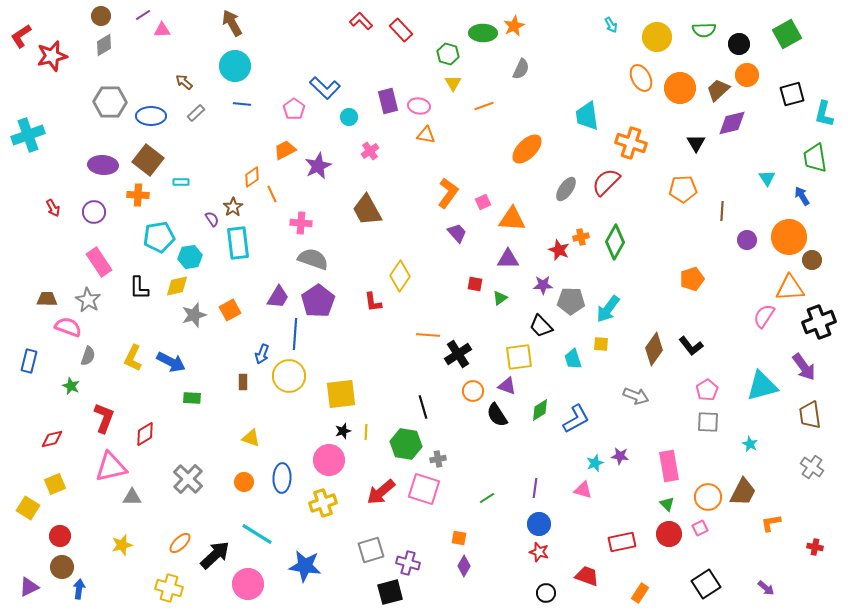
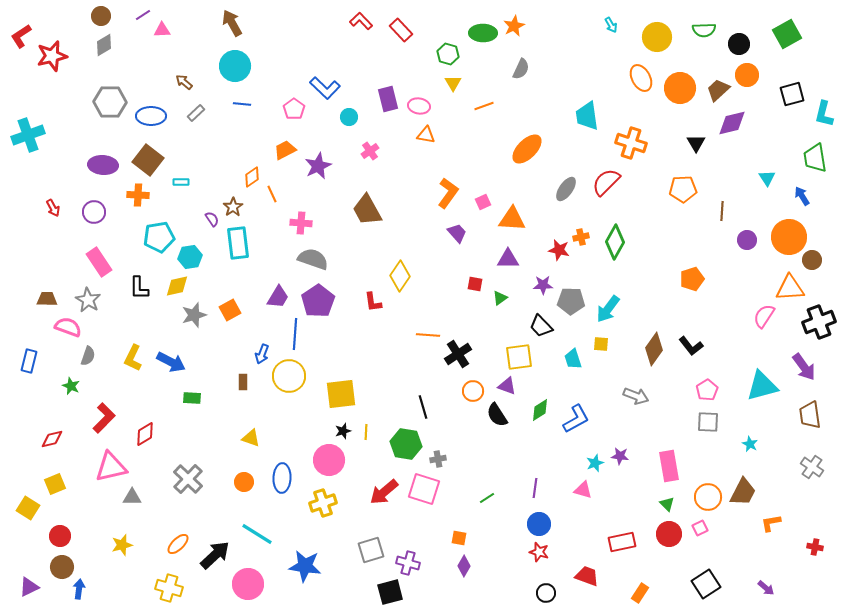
purple rectangle at (388, 101): moved 2 px up
red star at (559, 250): rotated 10 degrees counterclockwise
red L-shape at (104, 418): rotated 24 degrees clockwise
red arrow at (381, 492): moved 3 px right
orange ellipse at (180, 543): moved 2 px left, 1 px down
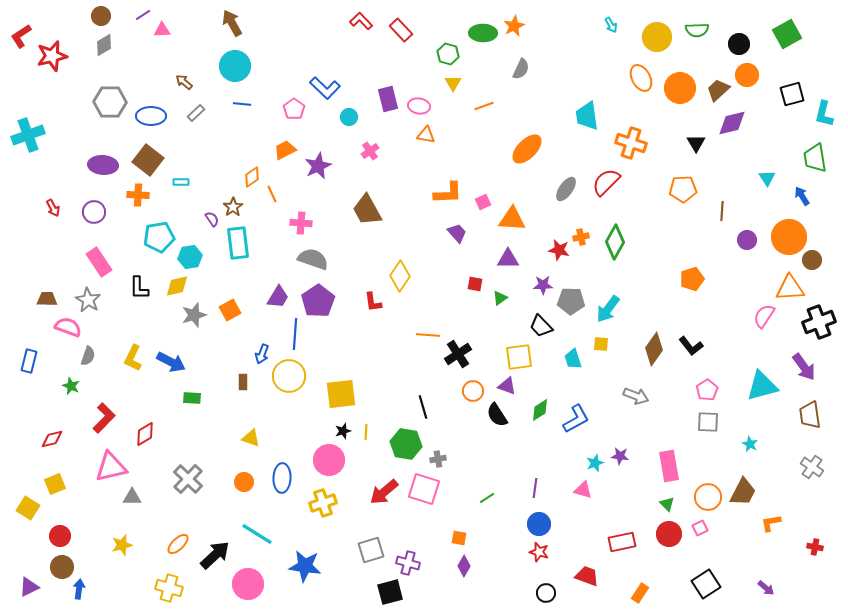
green semicircle at (704, 30): moved 7 px left
orange L-shape at (448, 193): rotated 52 degrees clockwise
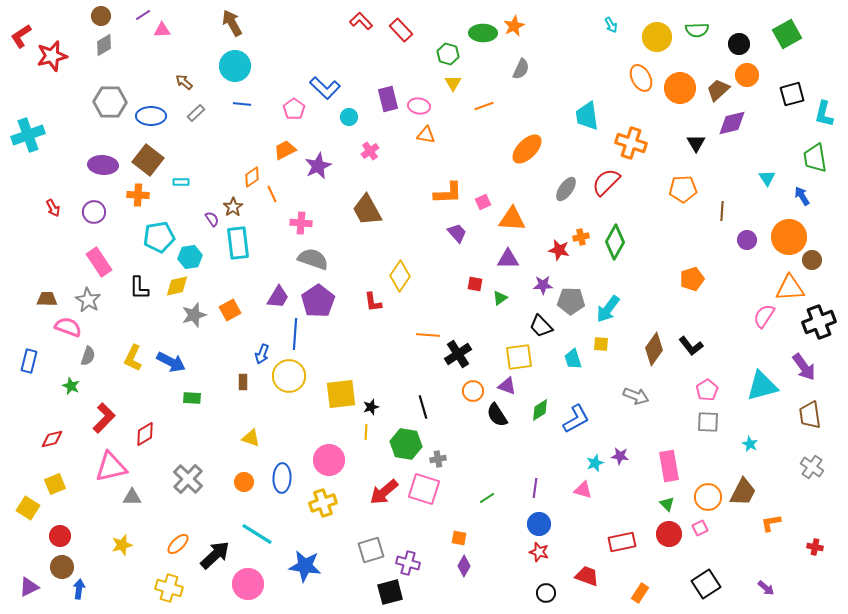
black star at (343, 431): moved 28 px right, 24 px up
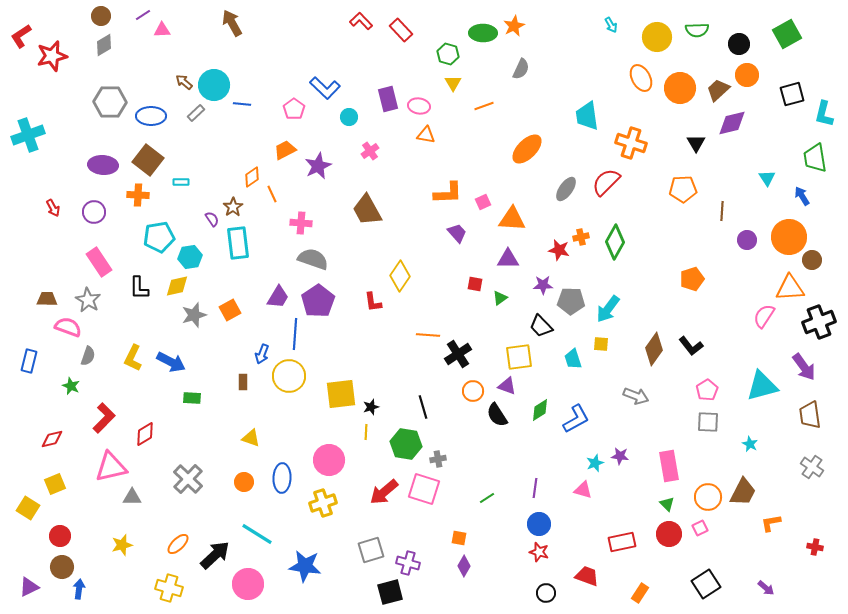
cyan circle at (235, 66): moved 21 px left, 19 px down
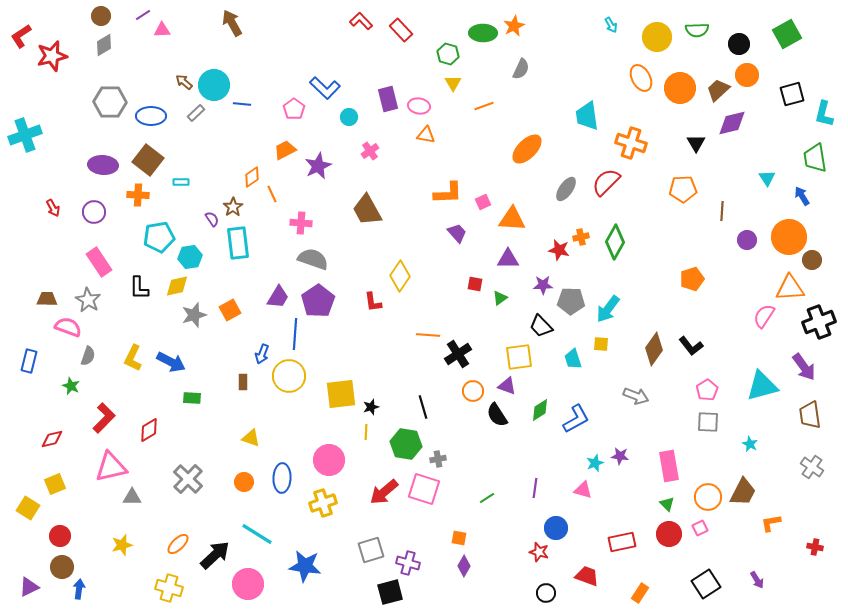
cyan cross at (28, 135): moved 3 px left
red diamond at (145, 434): moved 4 px right, 4 px up
blue circle at (539, 524): moved 17 px right, 4 px down
purple arrow at (766, 588): moved 9 px left, 8 px up; rotated 18 degrees clockwise
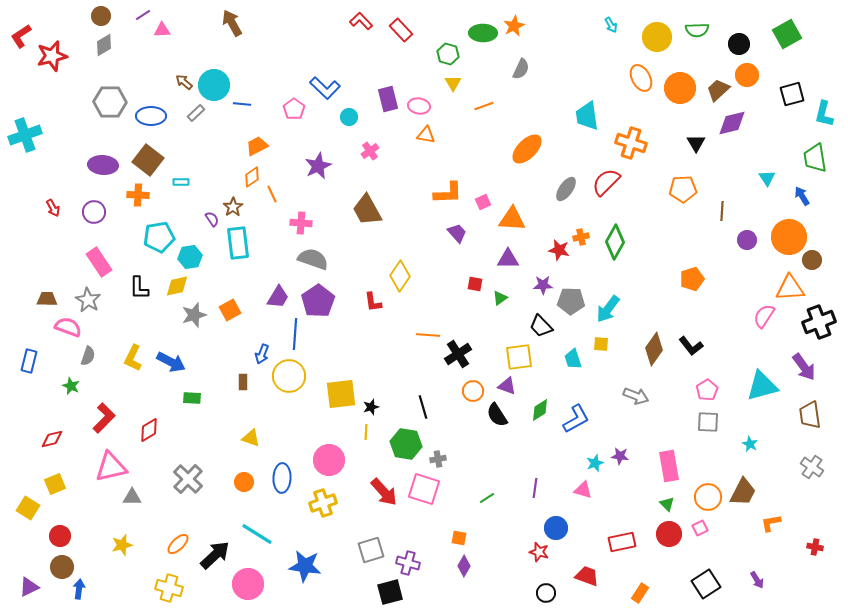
orange trapezoid at (285, 150): moved 28 px left, 4 px up
red arrow at (384, 492): rotated 92 degrees counterclockwise
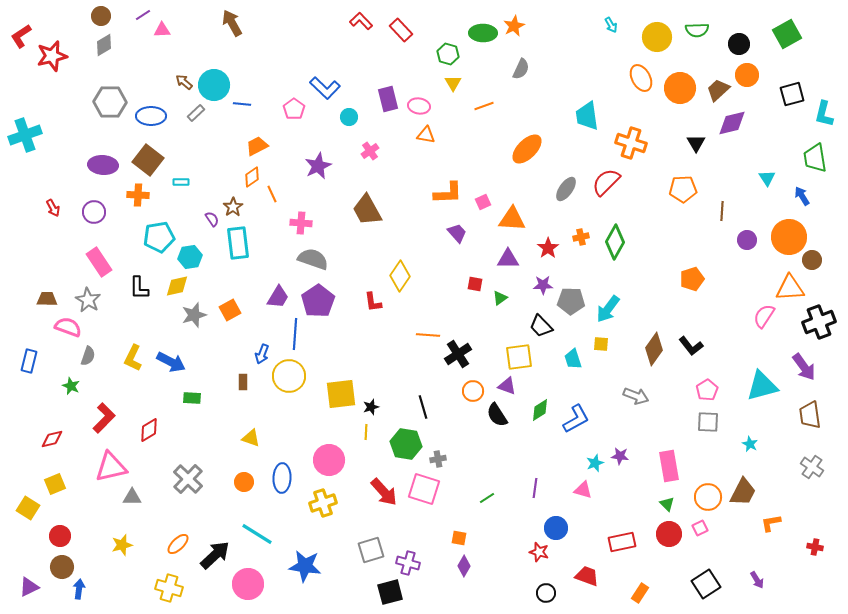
red star at (559, 250): moved 11 px left, 2 px up; rotated 25 degrees clockwise
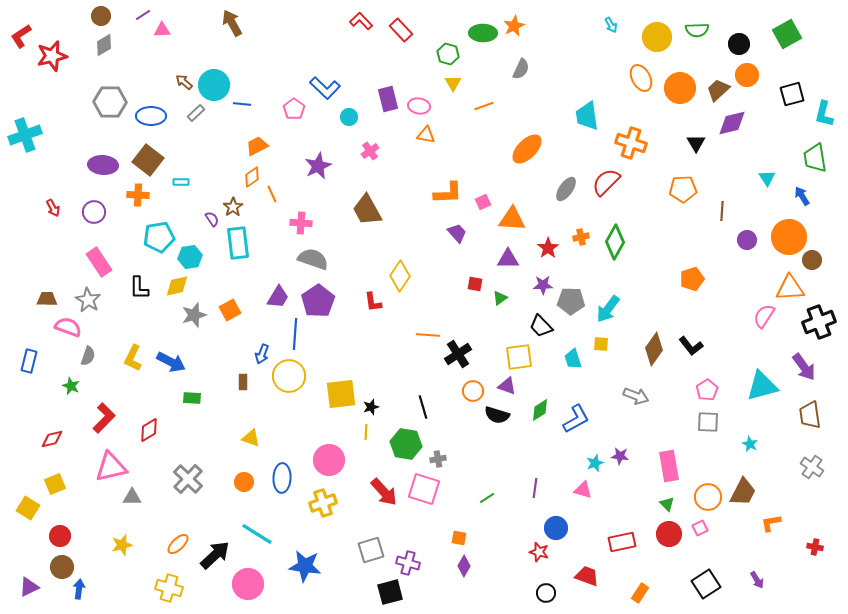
black semicircle at (497, 415): rotated 40 degrees counterclockwise
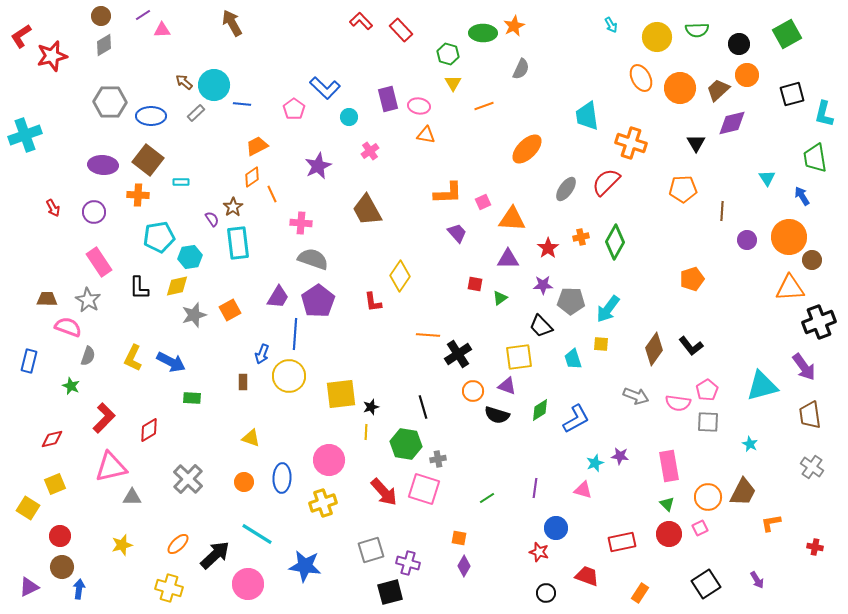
pink semicircle at (764, 316): moved 86 px left, 87 px down; rotated 115 degrees counterclockwise
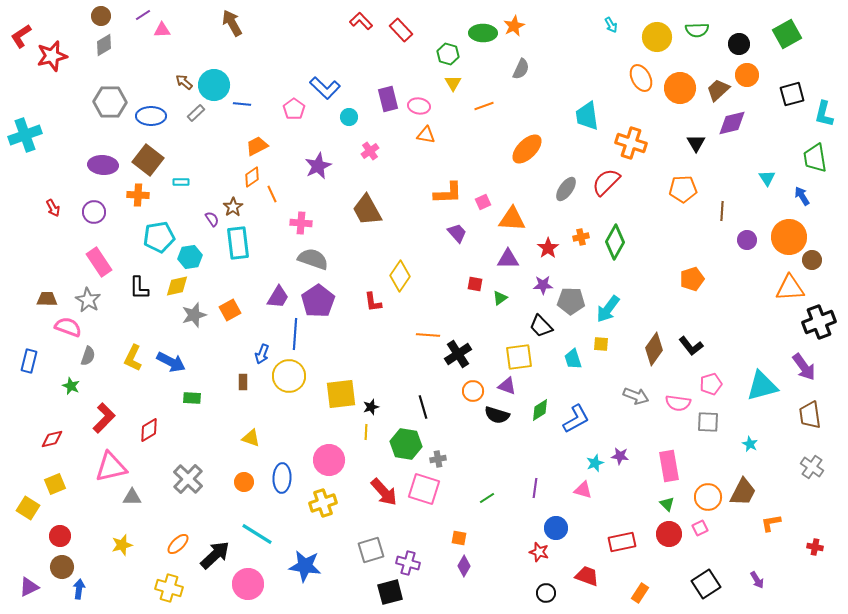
pink pentagon at (707, 390): moved 4 px right, 6 px up; rotated 15 degrees clockwise
